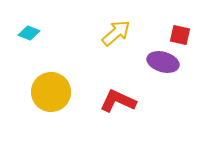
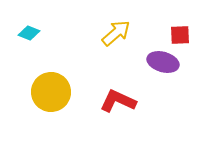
red square: rotated 15 degrees counterclockwise
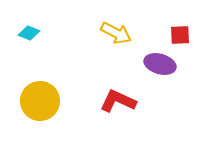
yellow arrow: rotated 68 degrees clockwise
purple ellipse: moved 3 px left, 2 px down
yellow circle: moved 11 px left, 9 px down
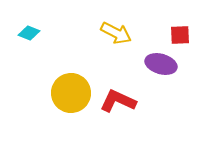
purple ellipse: moved 1 px right
yellow circle: moved 31 px right, 8 px up
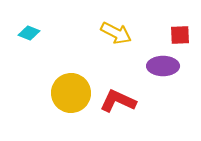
purple ellipse: moved 2 px right, 2 px down; rotated 16 degrees counterclockwise
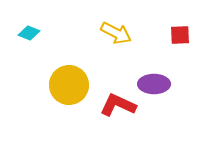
purple ellipse: moved 9 px left, 18 px down
yellow circle: moved 2 px left, 8 px up
red L-shape: moved 4 px down
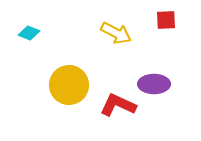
red square: moved 14 px left, 15 px up
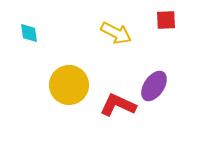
cyan diamond: rotated 60 degrees clockwise
purple ellipse: moved 2 px down; rotated 56 degrees counterclockwise
